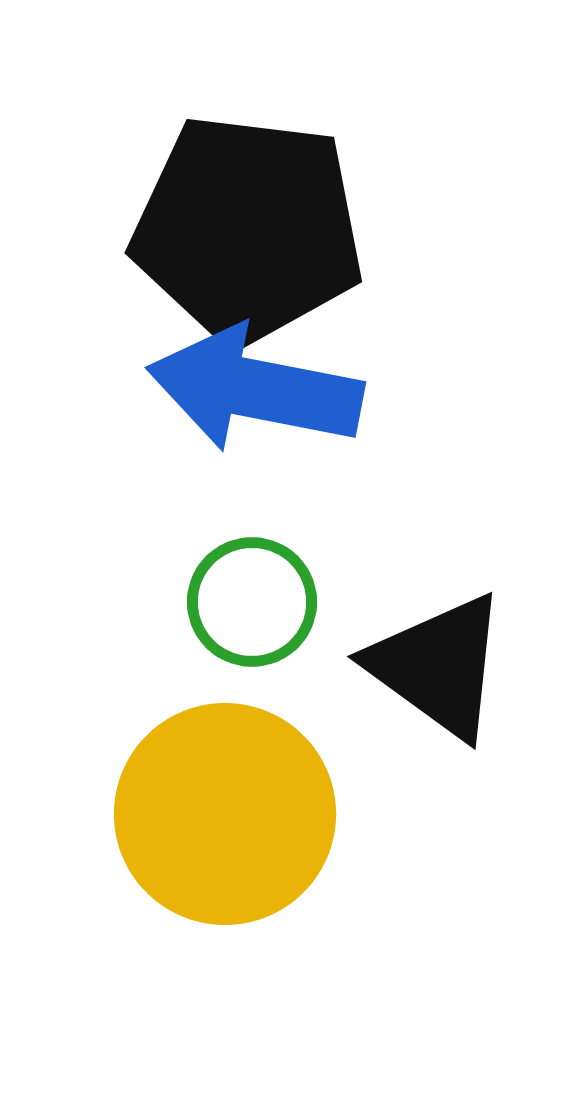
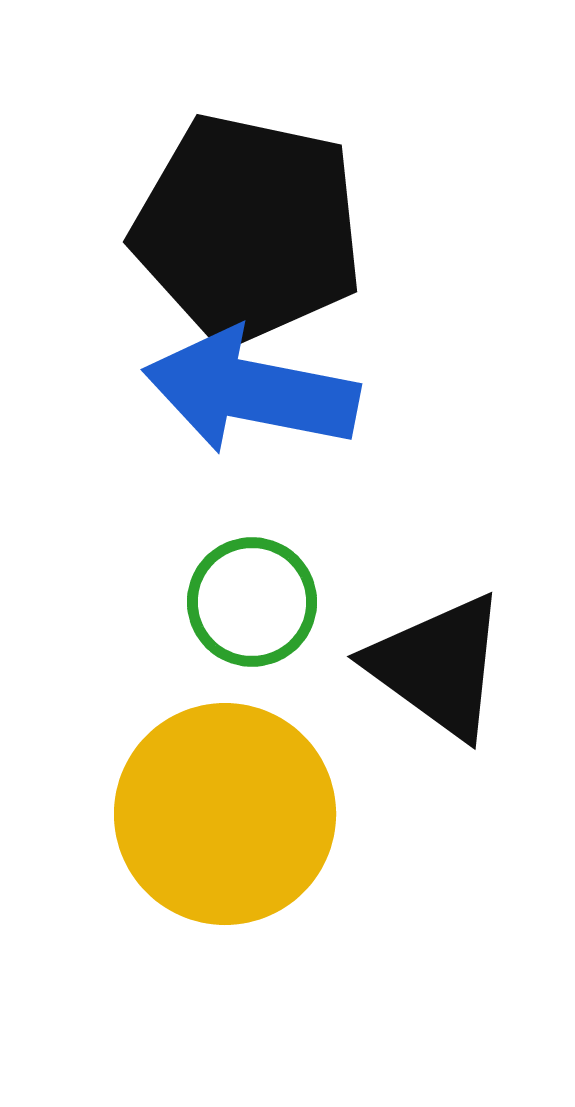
black pentagon: rotated 5 degrees clockwise
blue arrow: moved 4 px left, 2 px down
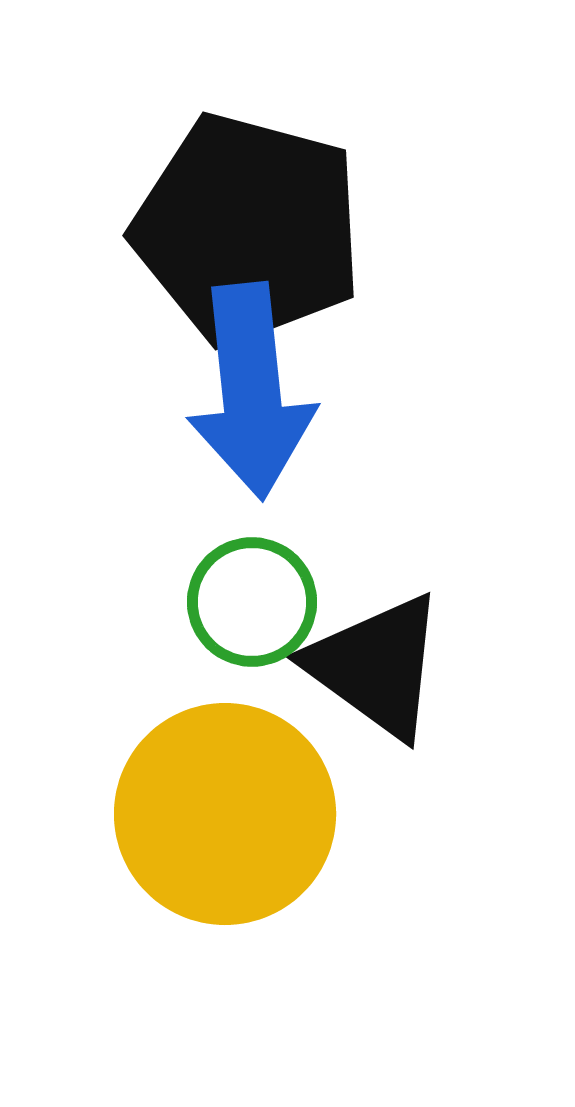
black pentagon: rotated 3 degrees clockwise
blue arrow: rotated 107 degrees counterclockwise
black triangle: moved 62 px left
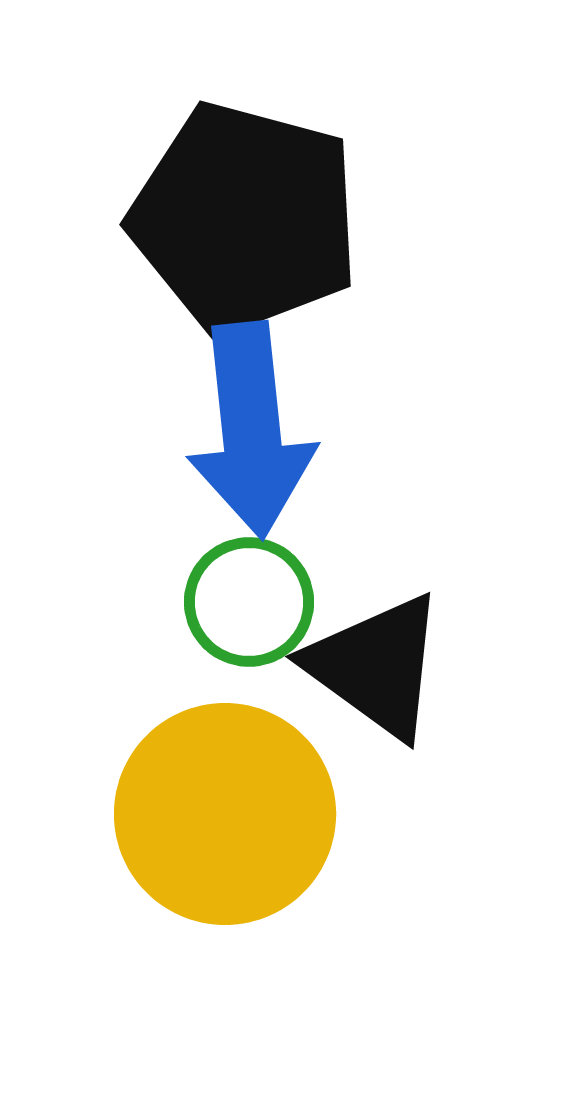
black pentagon: moved 3 px left, 11 px up
blue arrow: moved 39 px down
green circle: moved 3 px left
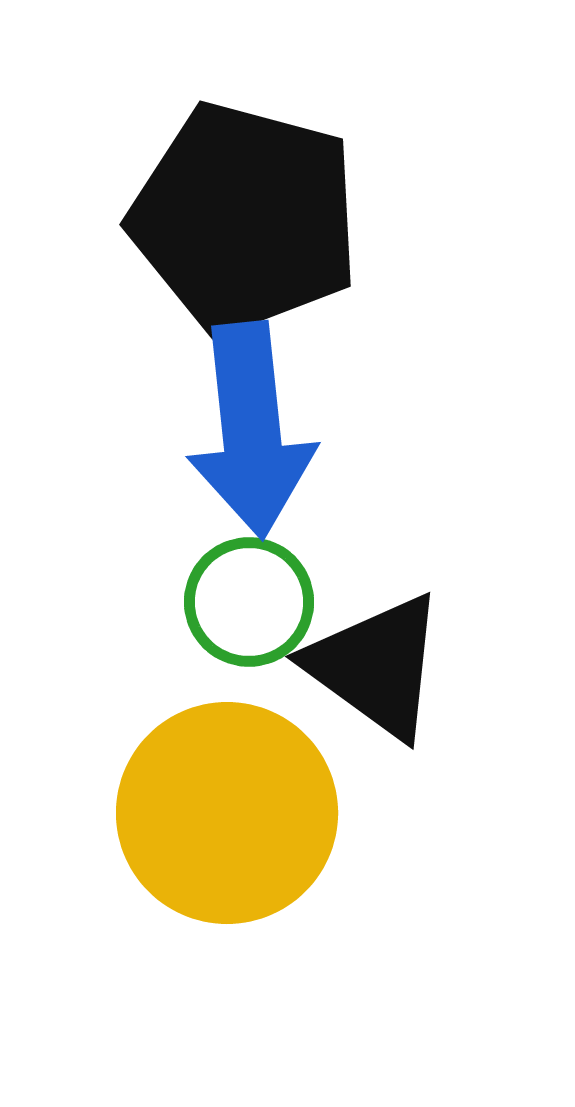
yellow circle: moved 2 px right, 1 px up
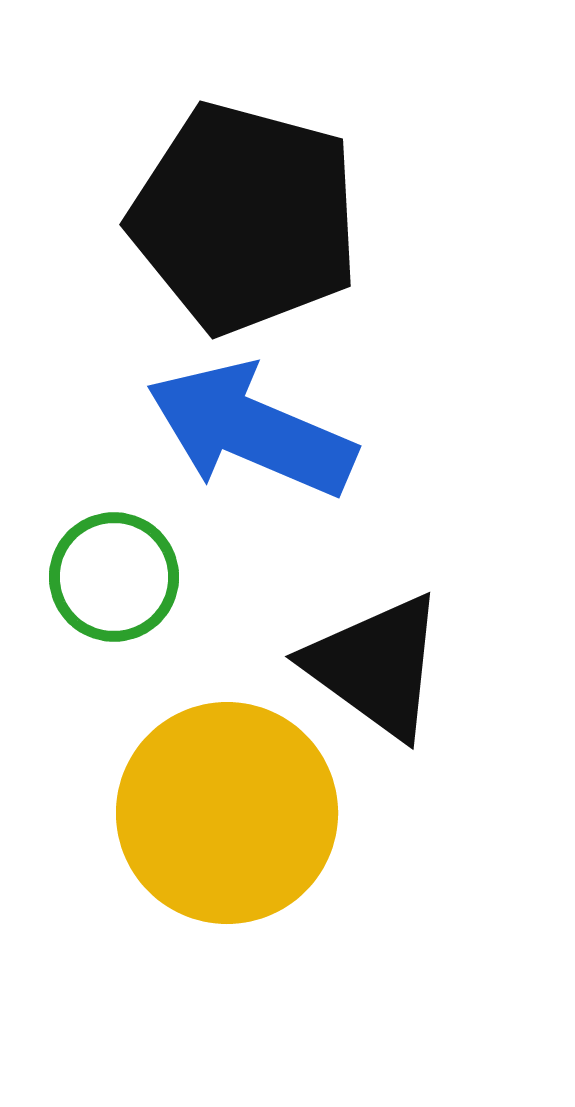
blue arrow: rotated 119 degrees clockwise
green circle: moved 135 px left, 25 px up
